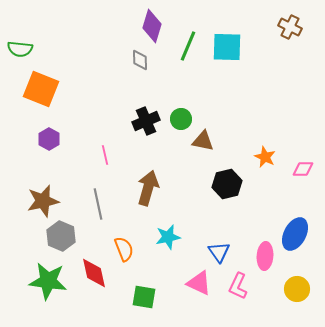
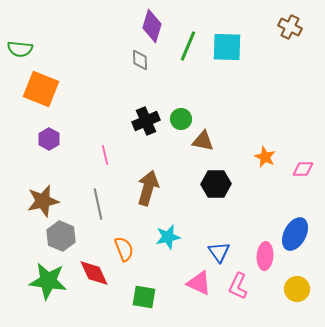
black hexagon: moved 11 px left; rotated 12 degrees clockwise
red diamond: rotated 12 degrees counterclockwise
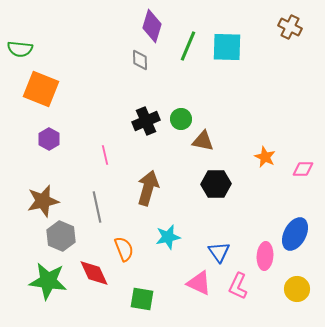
gray line: moved 1 px left, 3 px down
green square: moved 2 px left, 2 px down
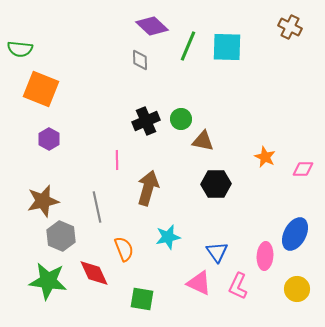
purple diamond: rotated 64 degrees counterclockwise
pink line: moved 12 px right, 5 px down; rotated 12 degrees clockwise
blue triangle: moved 2 px left
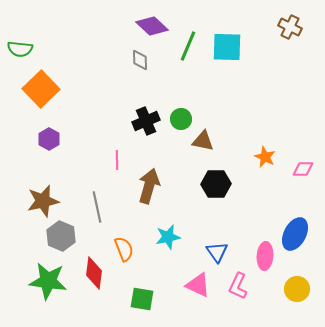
orange square: rotated 24 degrees clockwise
brown arrow: moved 1 px right, 2 px up
red diamond: rotated 32 degrees clockwise
pink triangle: moved 1 px left, 2 px down
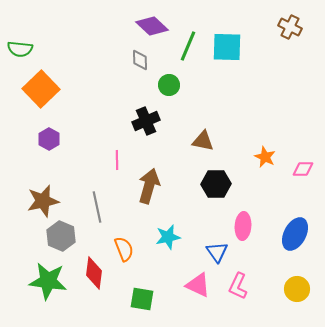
green circle: moved 12 px left, 34 px up
pink ellipse: moved 22 px left, 30 px up
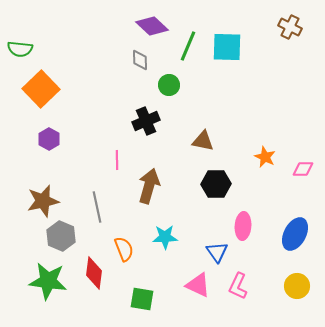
cyan star: moved 3 px left; rotated 10 degrees clockwise
yellow circle: moved 3 px up
